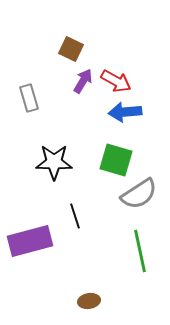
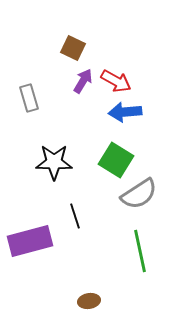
brown square: moved 2 px right, 1 px up
green square: rotated 16 degrees clockwise
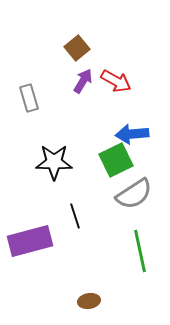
brown square: moved 4 px right; rotated 25 degrees clockwise
blue arrow: moved 7 px right, 22 px down
green square: rotated 32 degrees clockwise
gray semicircle: moved 5 px left
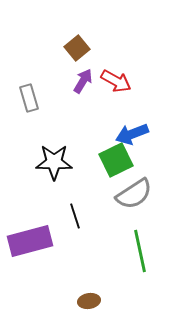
blue arrow: rotated 16 degrees counterclockwise
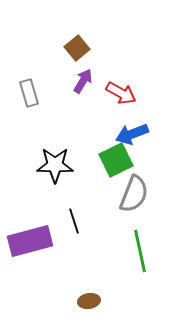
red arrow: moved 5 px right, 12 px down
gray rectangle: moved 5 px up
black star: moved 1 px right, 3 px down
gray semicircle: rotated 36 degrees counterclockwise
black line: moved 1 px left, 5 px down
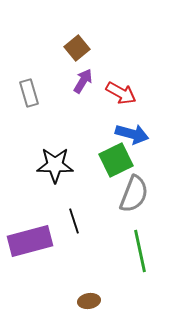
blue arrow: rotated 144 degrees counterclockwise
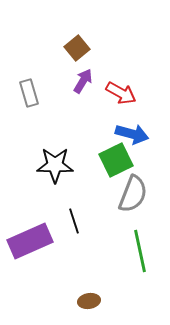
gray semicircle: moved 1 px left
purple rectangle: rotated 9 degrees counterclockwise
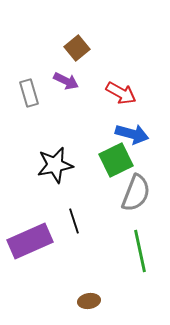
purple arrow: moved 17 px left; rotated 85 degrees clockwise
black star: rotated 12 degrees counterclockwise
gray semicircle: moved 3 px right, 1 px up
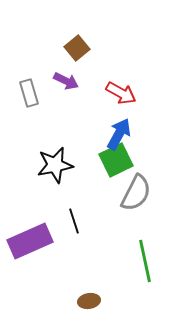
blue arrow: moved 13 px left; rotated 76 degrees counterclockwise
gray semicircle: rotated 6 degrees clockwise
green line: moved 5 px right, 10 px down
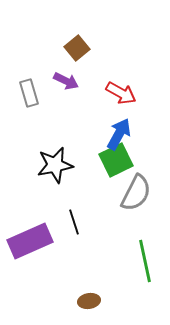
black line: moved 1 px down
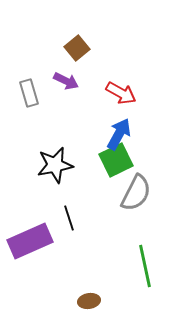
black line: moved 5 px left, 4 px up
green line: moved 5 px down
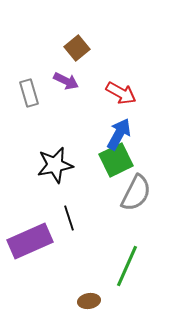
green line: moved 18 px left; rotated 36 degrees clockwise
